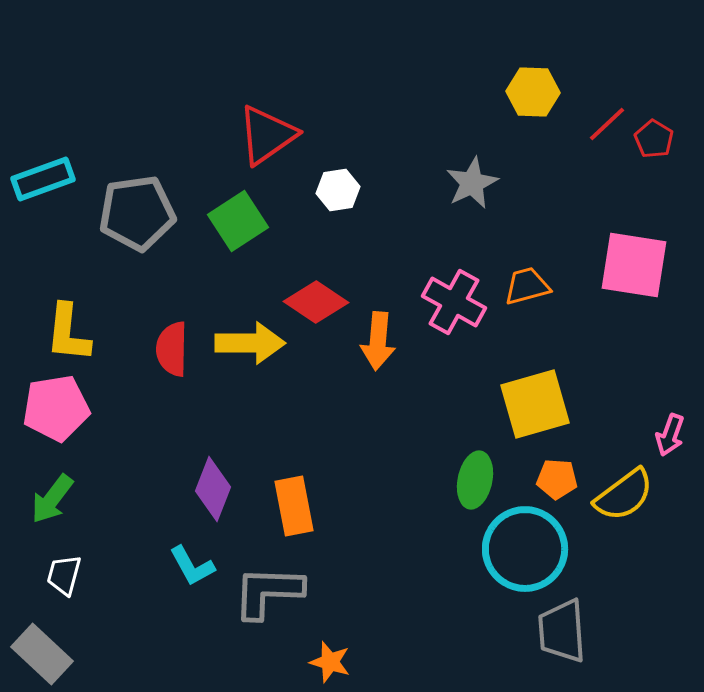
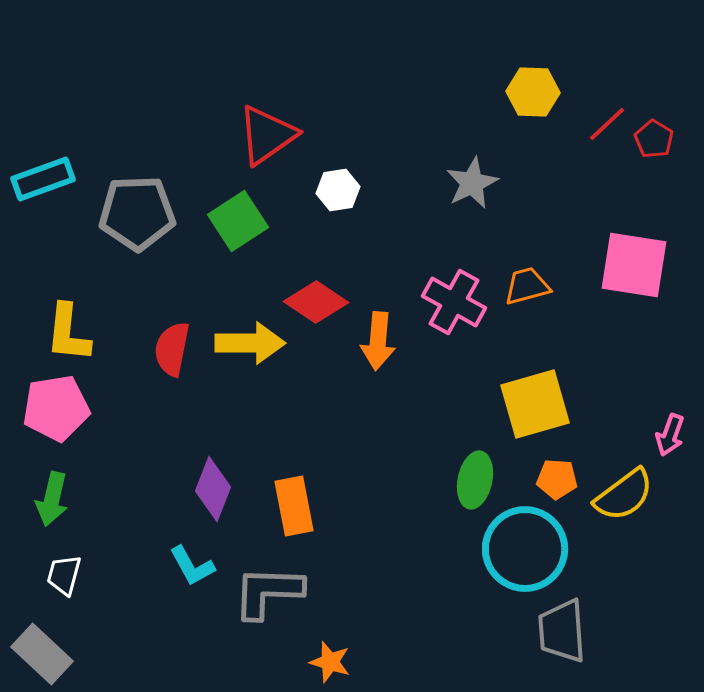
gray pentagon: rotated 6 degrees clockwise
red semicircle: rotated 10 degrees clockwise
green arrow: rotated 24 degrees counterclockwise
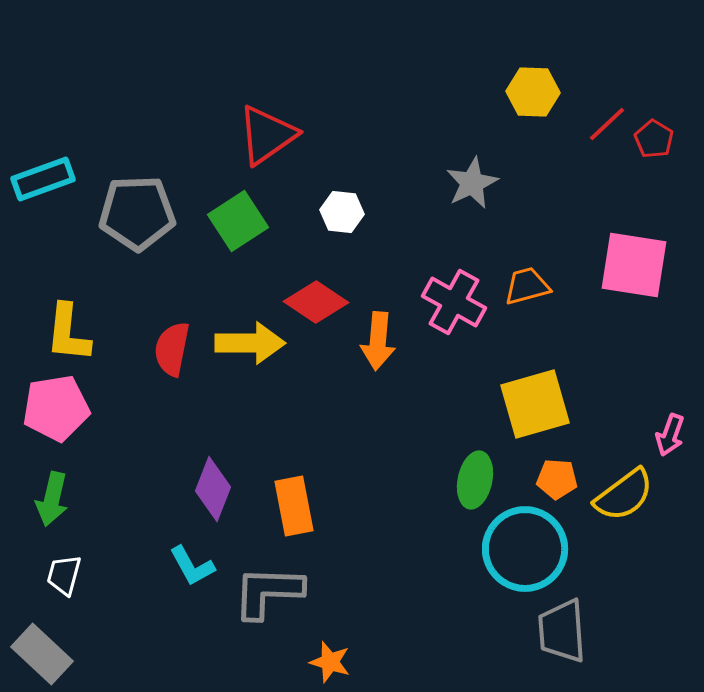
white hexagon: moved 4 px right, 22 px down; rotated 15 degrees clockwise
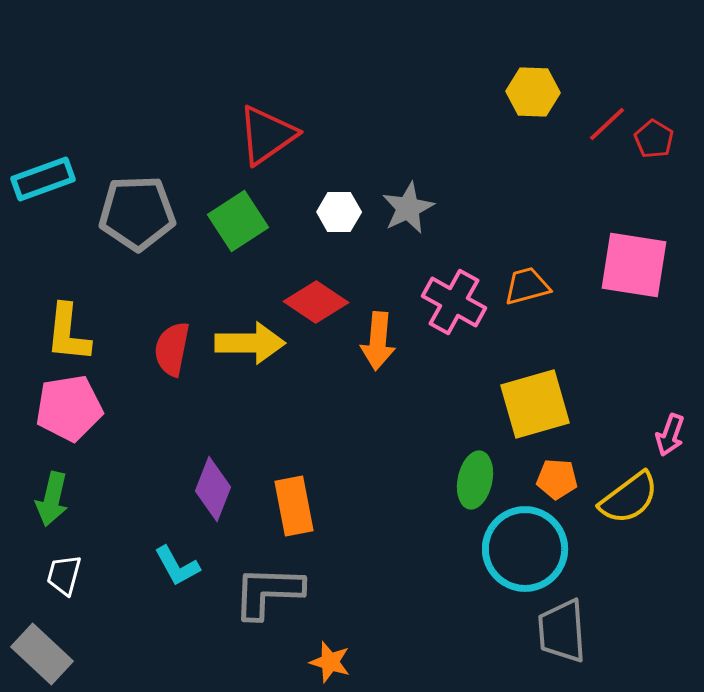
gray star: moved 64 px left, 25 px down
white hexagon: moved 3 px left; rotated 6 degrees counterclockwise
pink pentagon: moved 13 px right
yellow semicircle: moved 5 px right, 3 px down
cyan L-shape: moved 15 px left
